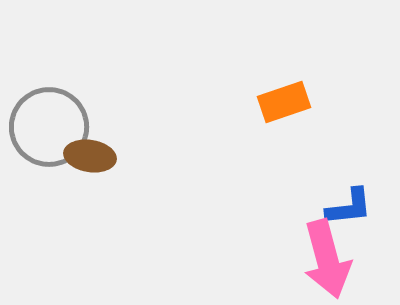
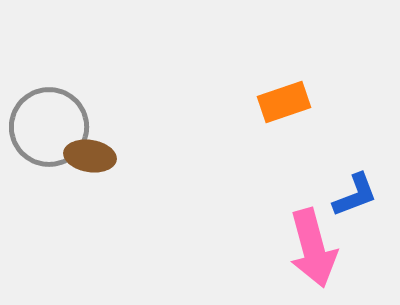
blue L-shape: moved 6 px right, 12 px up; rotated 15 degrees counterclockwise
pink arrow: moved 14 px left, 11 px up
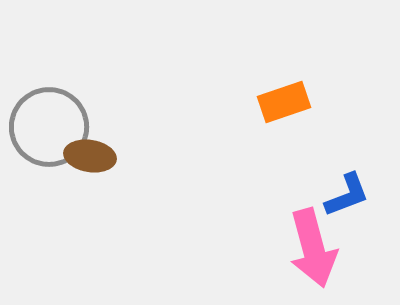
blue L-shape: moved 8 px left
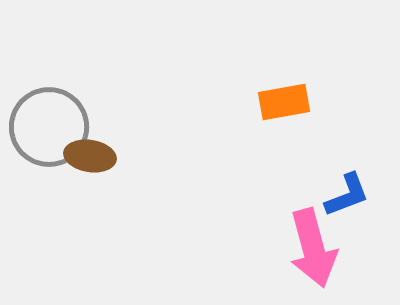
orange rectangle: rotated 9 degrees clockwise
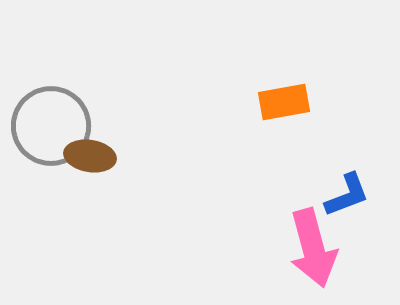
gray circle: moved 2 px right, 1 px up
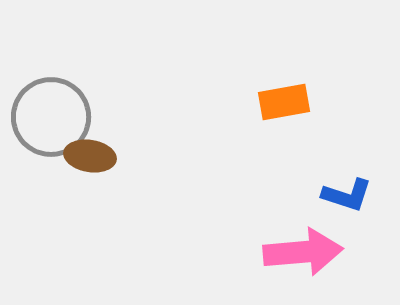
gray circle: moved 9 px up
blue L-shape: rotated 39 degrees clockwise
pink arrow: moved 10 px left, 4 px down; rotated 80 degrees counterclockwise
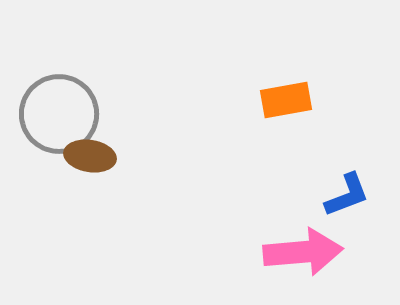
orange rectangle: moved 2 px right, 2 px up
gray circle: moved 8 px right, 3 px up
blue L-shape: rotated 39 degrees counterclockwise
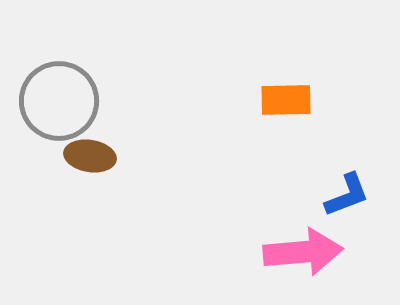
orange rectangle: rotated 9 degrees clockwise
gray circle: moved 13 px up
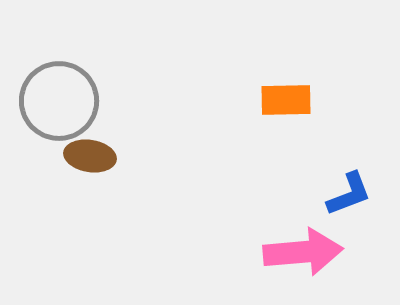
blue L-shape: moved 2 px right, 1 px up
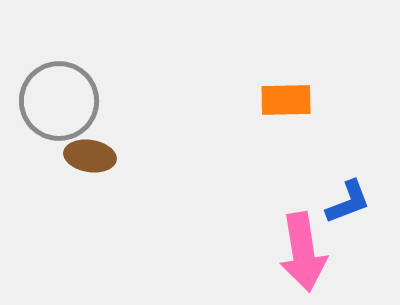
blue L-shape: moved 1 px left, 8 px down
pink arrow: rotated 86 degrees clockwise
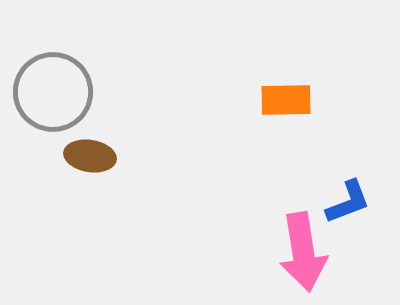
gray circle: moved 6 px left, 9 px up
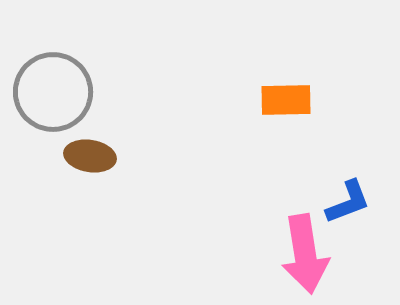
pink arrow: moved 2 px right, 2 px down
